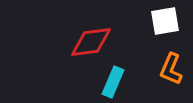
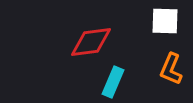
white square: rotated 12 degrees clockwise
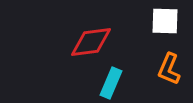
orange L-shape: moved 2 px left
cyan rectangle: moved 2 px left, 1 px down
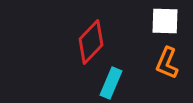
red diamond: rotated 39 degrees counterclockwise
orange L-shape: moved 2 px left, 6 px up
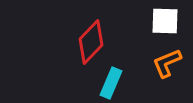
orange L-shape: rotated 44 degrees clockwise
